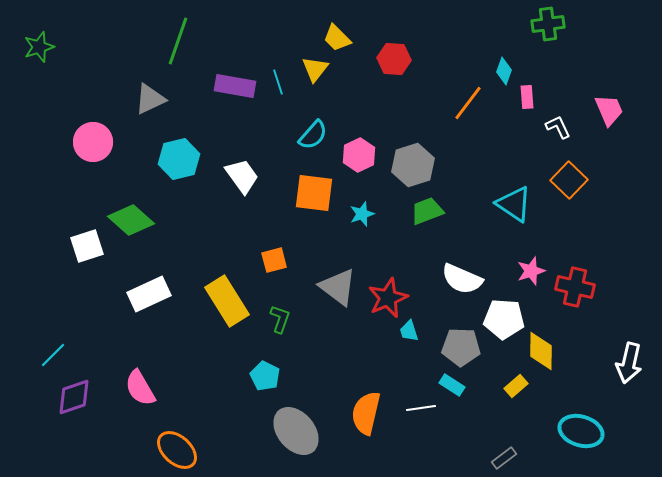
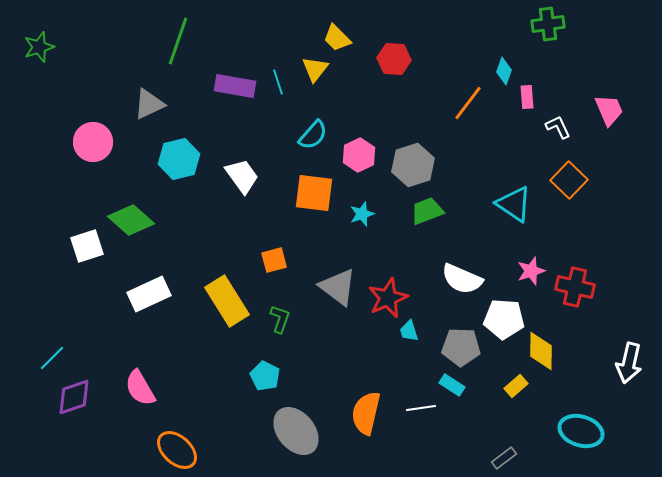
gray triangle at (150, 99): moved 1 px left, 5 px down
cyan line at (53, 355): moved 1 px left, 3 px down
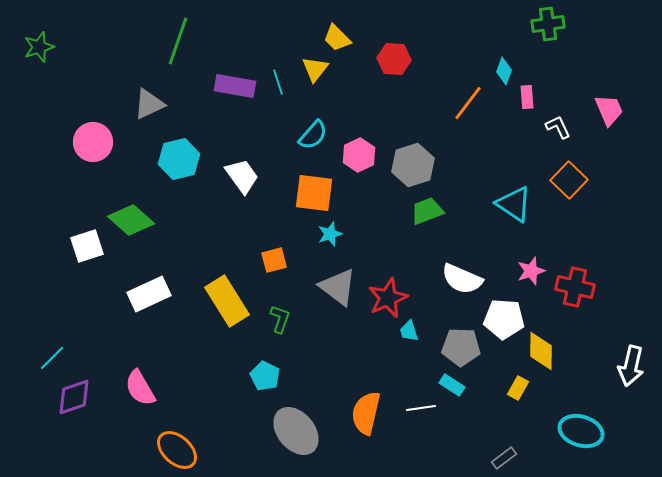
cyan star at (362, 214): moved 32 px left, 20 px down
white arrow at (629, 363): moved 2 px right, 3 px down
yellow rectangle at (516, 386): moved 2 px right, 2 px down; rotated 20 degrees counterclockwise
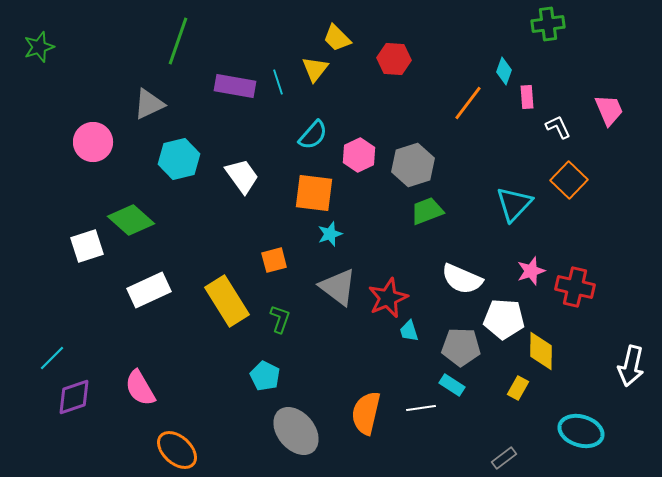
cyan triangle at (514, 204): rotated 39 degrees clockwise
white rectangle at (149, 294): moved 4 px up
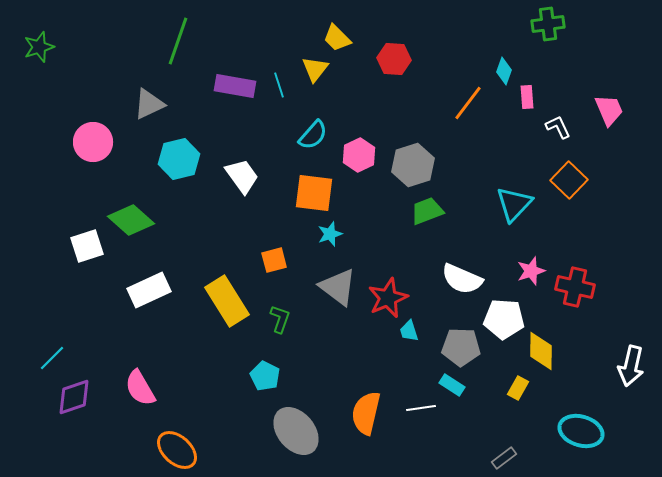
cyan line at (278, 82): moved 1 px right, 3 px down
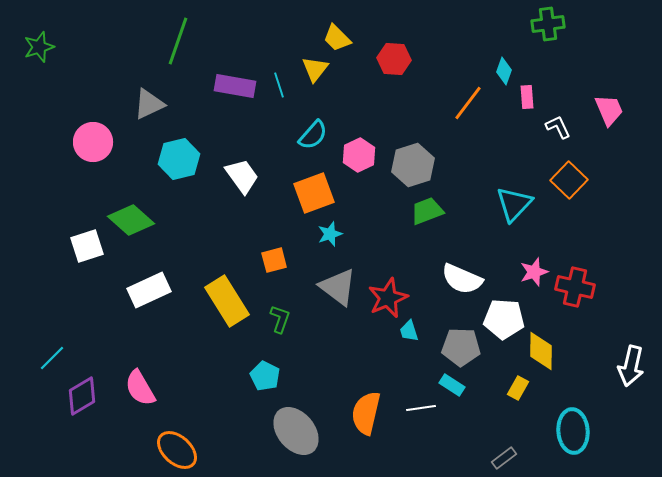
orange square at (314, 193): rotated 27 degrees counterclockwise
pink star at (531, 271): moved 3 px right, 1 px down
purple diamond at (74, 397): moved 8 px right, 1 px up; rotated 12 degrees counterclockwise
cyan ellipse at (581, 431): moved 8 px left; rotated 69 degrees clockwise
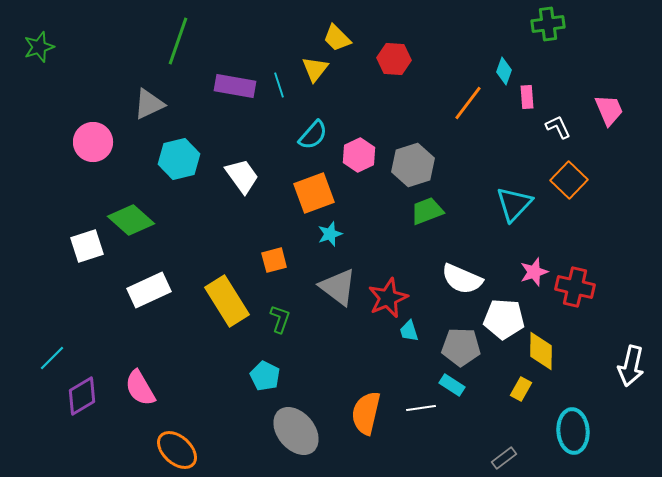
yellow rectangle at (518, 388): moved 3 px right, 1 px down
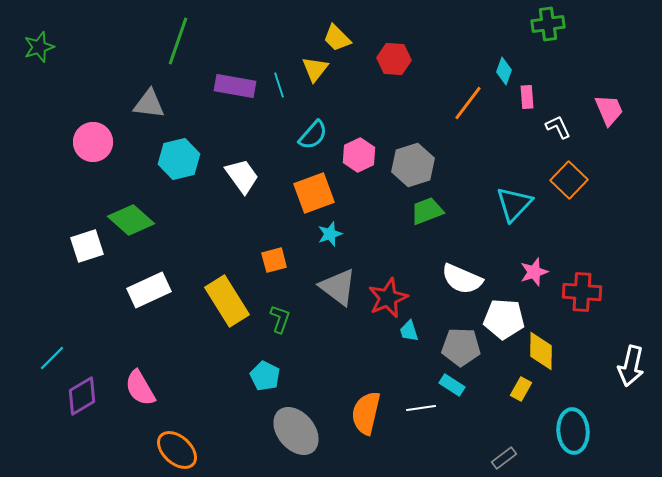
gray triangle at (149, 104): rotated 32 degrees clockwise
red cross at (575, 287): moved 7 px right, 5 px down; rotated 9 degrees counterclockwise
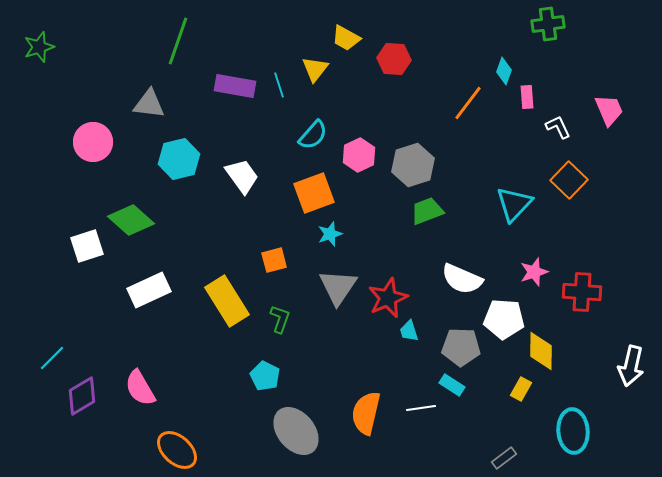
yellow trapezoid at (337, 38): moved 9 px right; rotated 16 degrees counterclockwise
gray triangle at (338, 287): rotated 27 degrees clockwise
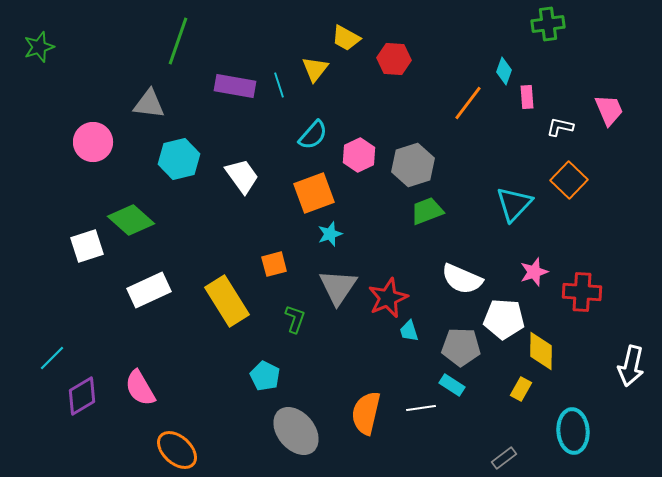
white L-shape at (558, 127): moved 2 px right; rotated 52 degrees counterclockwise
orange square at (274, 260): moved 4 px down
green L-shape at (280, 319): moved 15 px right
